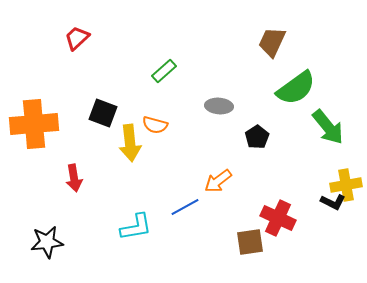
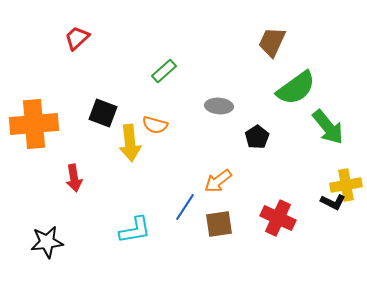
blue line: rotated 28 degrees counterclockwise
cyan L-shape: moved 1 px left, 3 px down
brown square: moved 31 px left, 18 px up
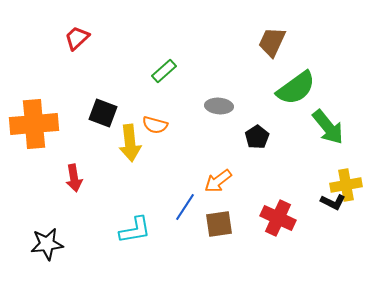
black star: moved 2 px down
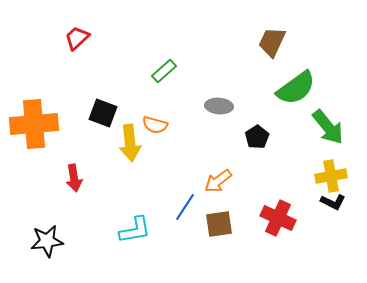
yellow cross: moved 15 px left, 9 px up
black star: moved 3 px up
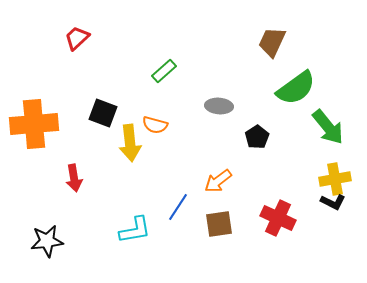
yellow cross: moved 4 px right, 3 px down
blue line: moved 7 px left
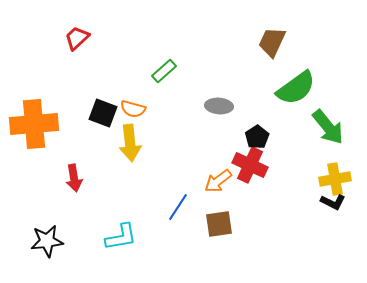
orange semicircle: moved 22 px left, 16 px up
red cross: moved 28 px left, 53 px up
cyan L-shape: moved 14 px left, 7 px down
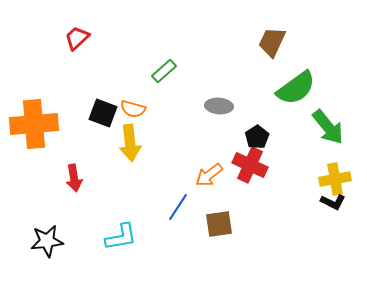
orange arrow: moved 9 px left, 6 px up
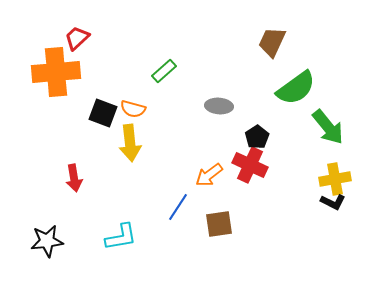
orange cross: moved 22 px right, 52 px up
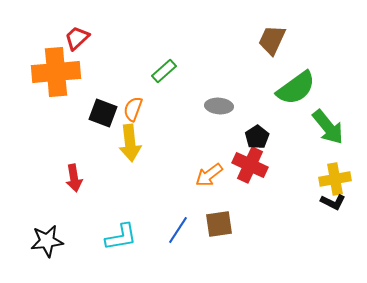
brown trapezoid: moved 2 px up
orange semicircle: rotated 95 degrees clockwise
blue line: moved 23 px down
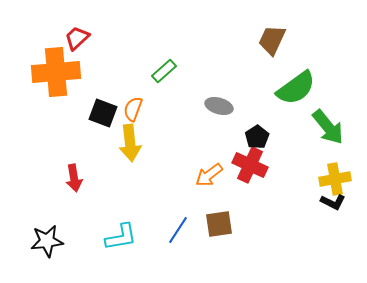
gray ellipse: rotated 12 degrees clockwise
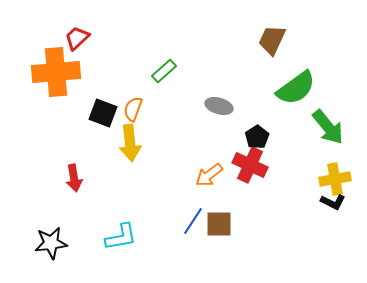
brown square: rotated 8 degrees clockwise
blue line: moved 15 px right, 9 px up
black star: moved 4 px right, 2 px down
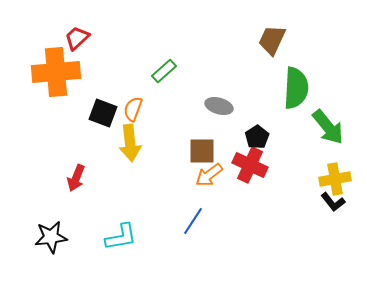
green semicircle: rotated 51 degrees counterclockwise
red arrow: moved 2 px right; rotated 32 degrees clockwise
black L-shape: rotated 25 degrees clockwise
brown square: moved 17 px left, 73 px up
black star: moved 6 px up
